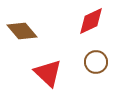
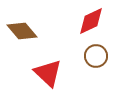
brown circle: moved 6 px up
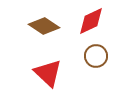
brown diamond: moved 22 px right, 5 px up; rotated 16 degrees counterclockwise
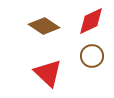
brown circle: moved 4 px left
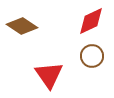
brown diamond: moved 22 px left
red triangle: moved 1 px right, 2 px down; rotated 12 degrees clockwise
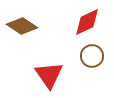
red diamond: moved 4 px left, 1 px down
